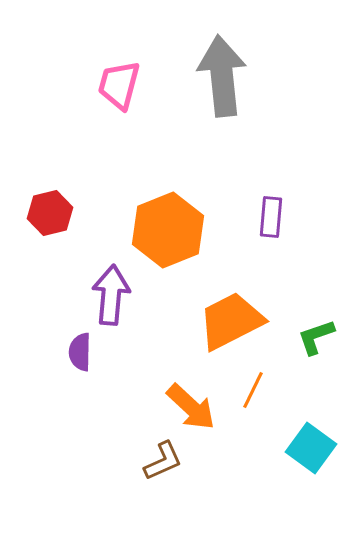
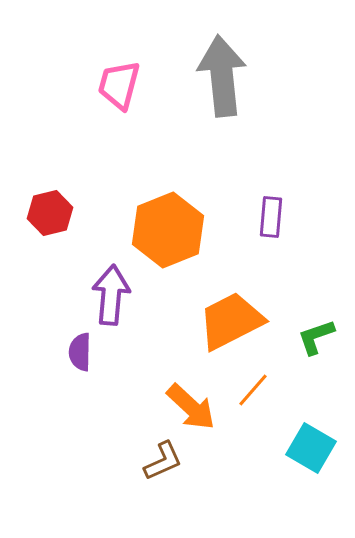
orange line: rotated 15 degrees clockwise
cyan square: rotated 6 degrees counterclockwise
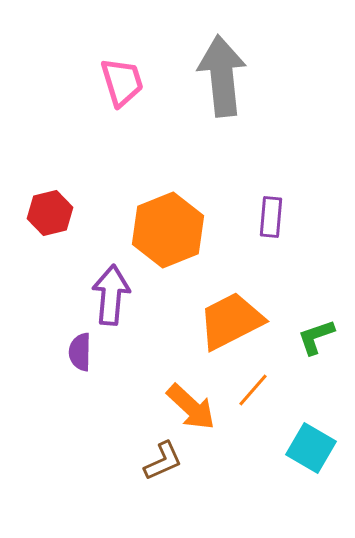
pink trapezoid: moved 3 px right, 3 px up; rotated 148 degrees clockwise
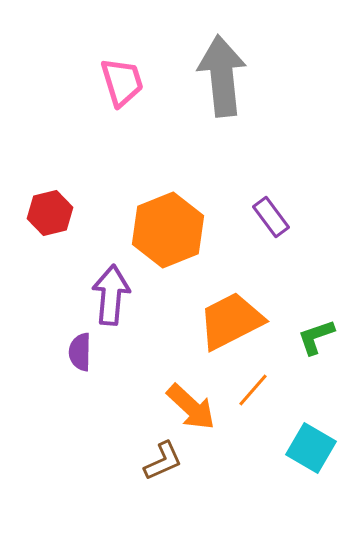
purple rectangle: rotated 42 degrees counterclockwise
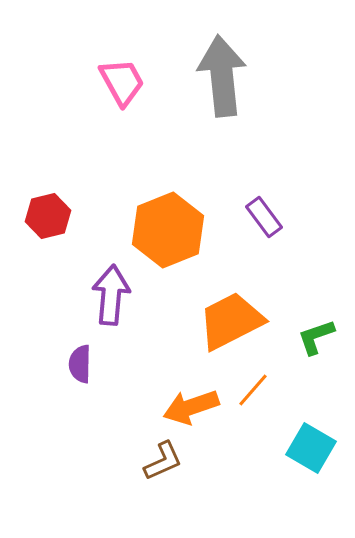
pink trapezoid: rotated 12 degrees counterclockwise
red hexagon: moved 2 px left, 3 px down
purple rectangle: moved 7 px left
purple semicircle: moved 12 px down
orange arrow: rotated 118 degrees clockwise
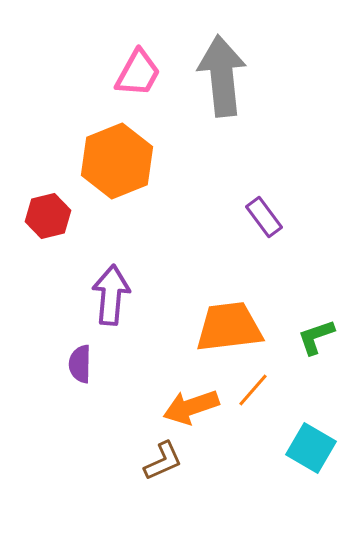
pink trapezoid: moved 16 px right, 9 px up; rotated 58 degrees clockwise
orange hexagon: moved 51 px left, 69 px up
orange trapezoid: moved 2 px left, 6 px down; rotated 20 degrees clockwise
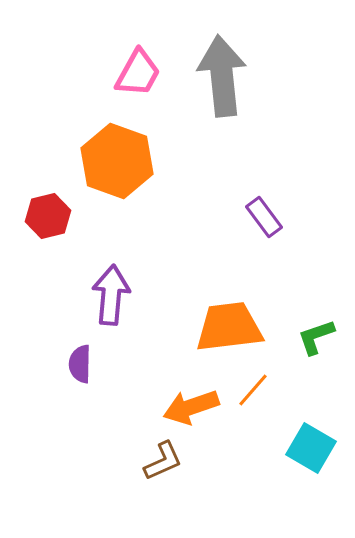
orange hexagon: rotated 18 degrees counterclockwise
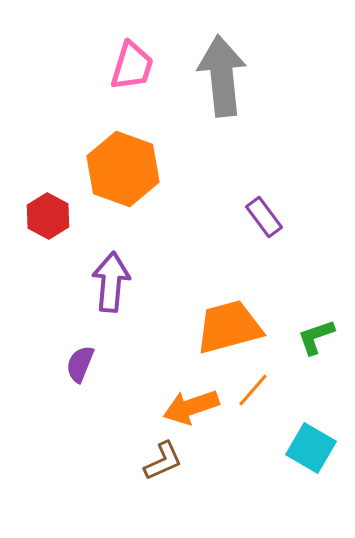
pink trapezoid: moved 6 px left, 7 px up; rotated 12 degrees counterclockwise
orange hexagon: moved 6 px right, 8 px down
red hexagon: rotated 18 degrees counterclockwise
purple arrow: moved 13 px up
orange trapezoid: rotated 8 degrees counterclockwise
purple semicircle: rotated 21 degrees clockwise
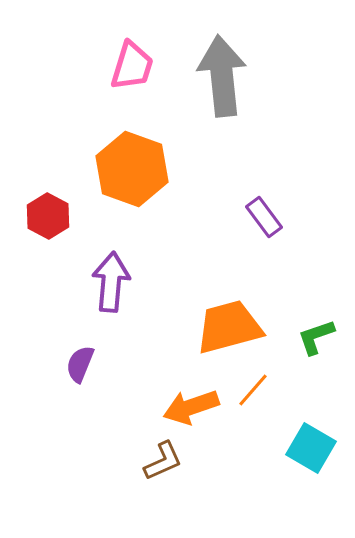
orange hexagon: moved 9 px right
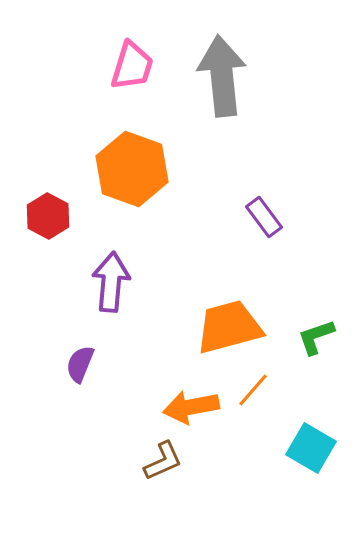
orange arrow: rotated 8 degrees clockwise
